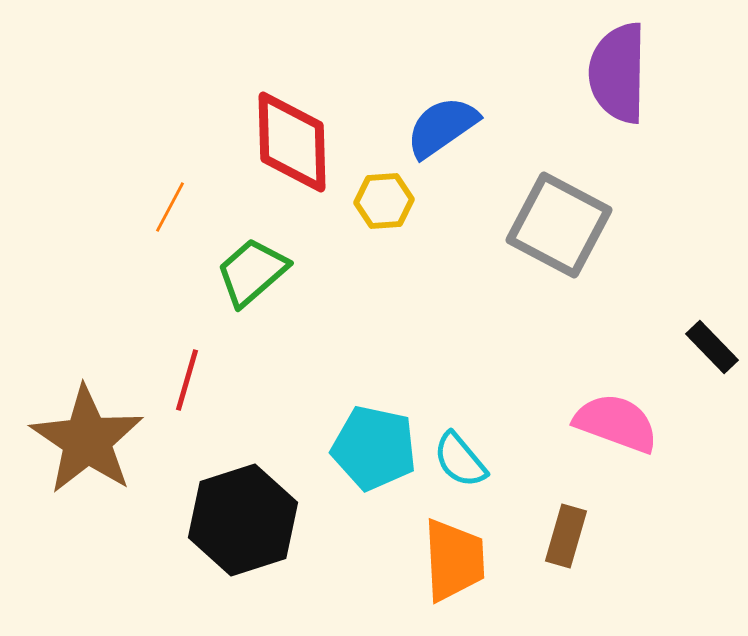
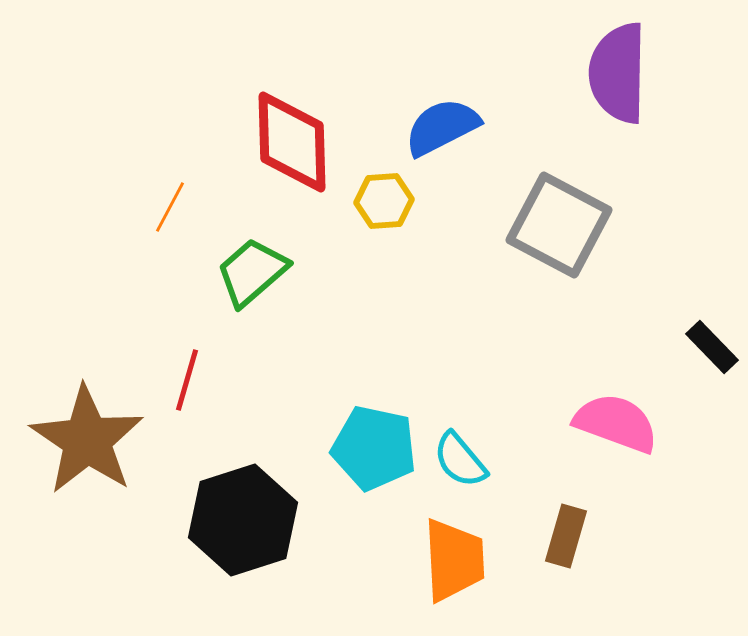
blue semicircle: rotated 8 degrees clockwise
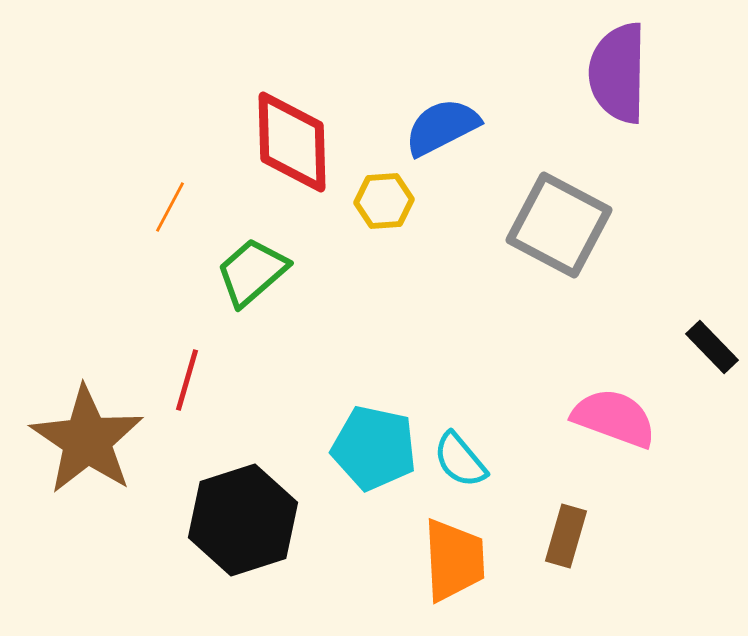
pink semicircle: moved 2 px left, 5 px up
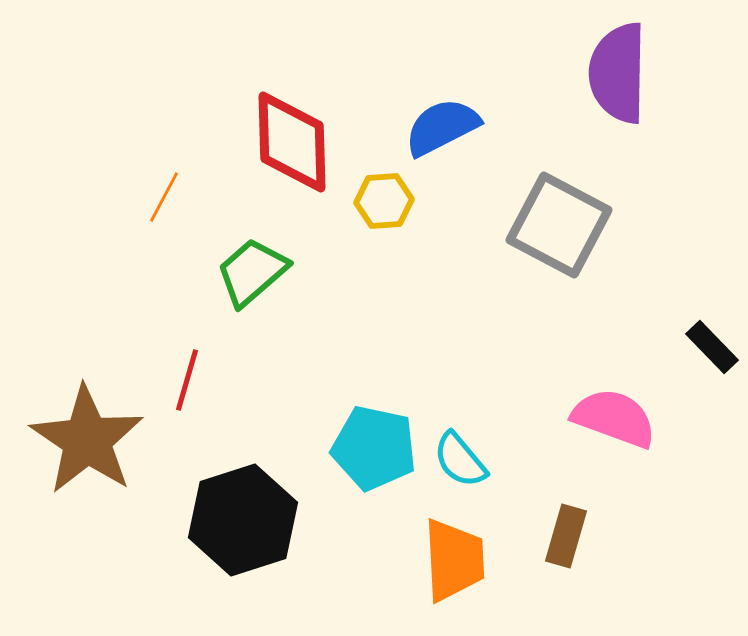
orange line: moved 6 px left, 10 px up
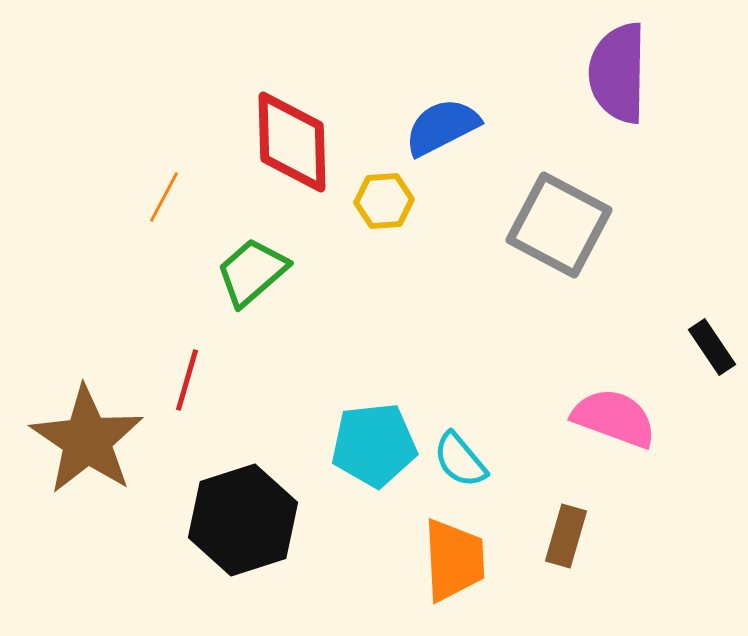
black rectangle: rotated 10 degrees clockwise
cyan pentagon: moved 3 px up; rotated 18 degrees counterclockwise
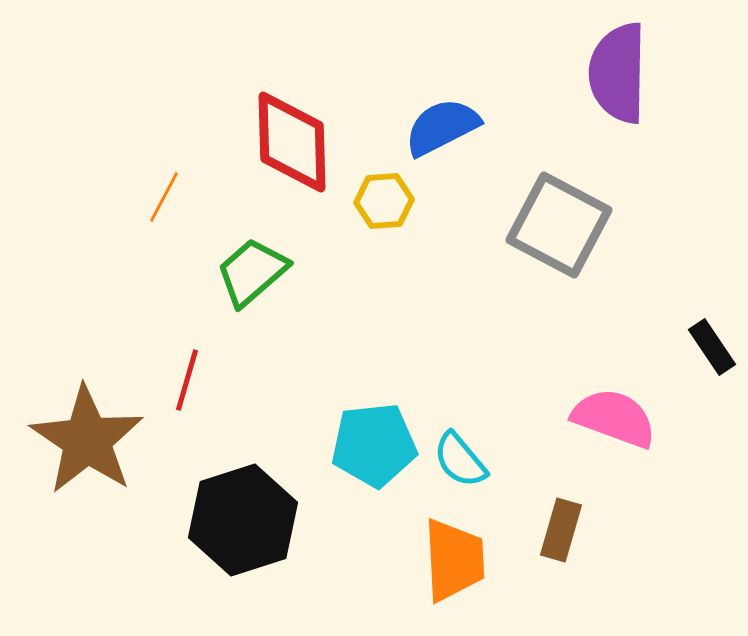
brown rectangle: moved 5 px left, 6 px up
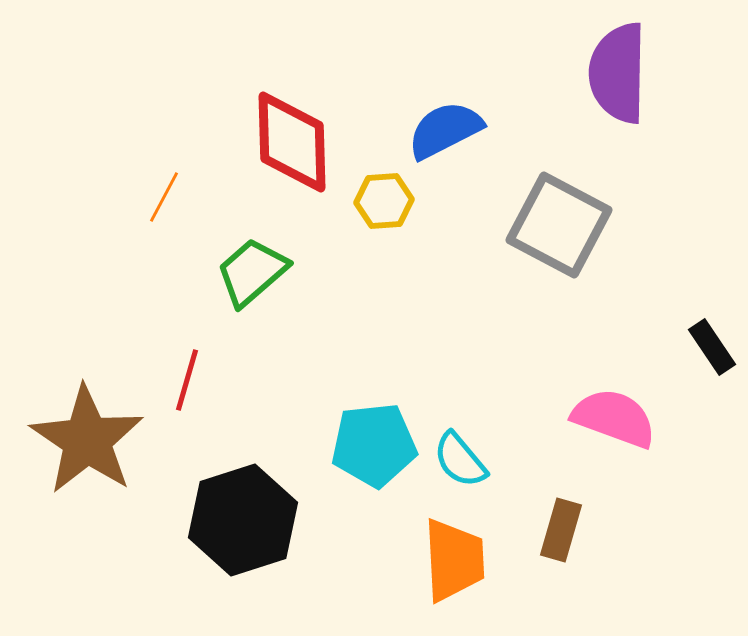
blue semicircle: moved 3 px right, 3 px down
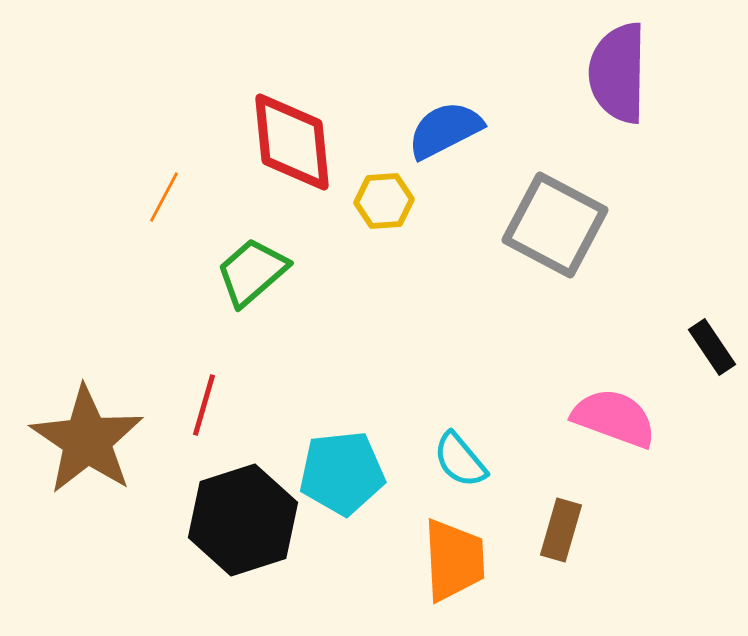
red diamond: rotated 4 degrees counterclockwise
gray square: moved 4 px left
red line: moved 17 px right, 25 px down
cyan pentagon: moved 32 px left, 28 px down
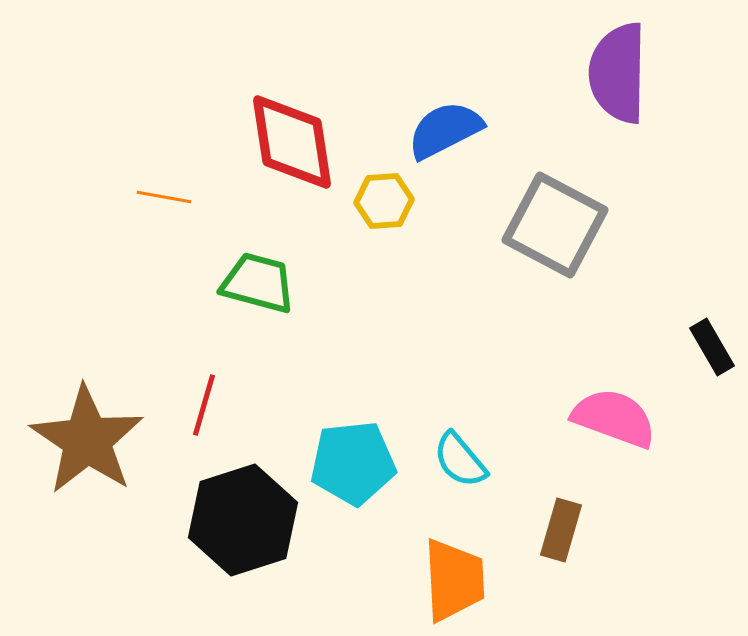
red diamond: rotated 3 degrees counterclockwise
orange line: rotated 72 degrees clockwise
green trapezoid: moved 6 px right, 11 px down; rotated 56 degrees clockwise
black rectangle: rotated 4 degrees clockwise
cyan pentagon: moved 11 px right, 10 px up
orange trapezoid: moved 20 px down
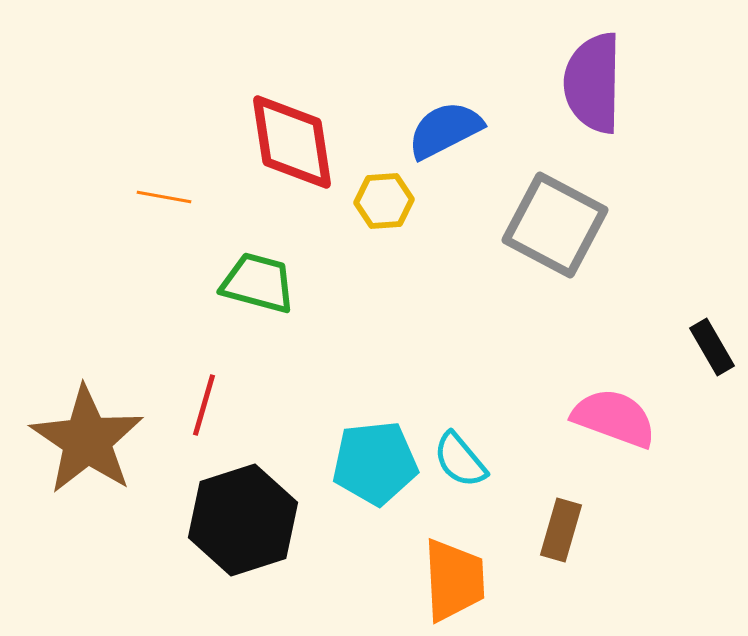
purple semicircle: moved 25 px left, 10 px down
cyan pentagon: moved 22 px right
